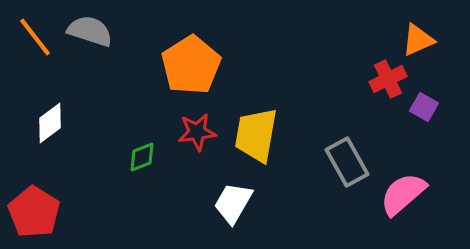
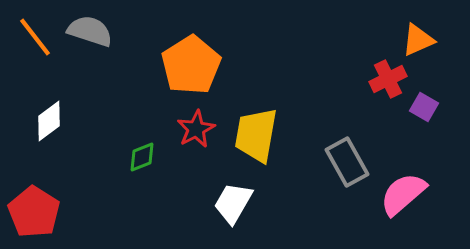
white diamond: moved 1 px left, 2 px up
red star: moved 1 px left, 3 px up; rotated 21 degrees counterclockwise
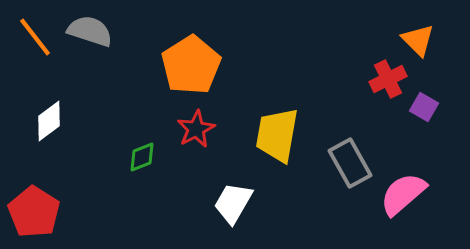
orange triangle: rotated 51 degrees counterclockwise
yellow trapezoid: moved 21 px right
gray rectangle: moved 3 px right, 1 px down
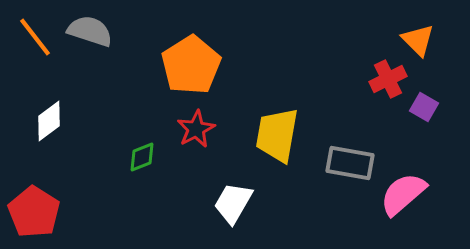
gray rectangle: rotated 51 degrees counterclockwise
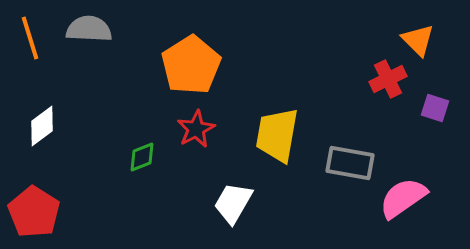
gray semicircle: moved 1 px left, 2 px up; rotated 15 degrees counterclockwise
orange line: moved 5 px left, 1 px down; rotated 21 degrees clockwise
purple square: moved 11 px right, 1 px down; rotated 12 degrees counterclockwise
white diamond: moved 7 px left, 5 px down
pink semicircle: moved 4 px down; rotated 6 degrees clockwise
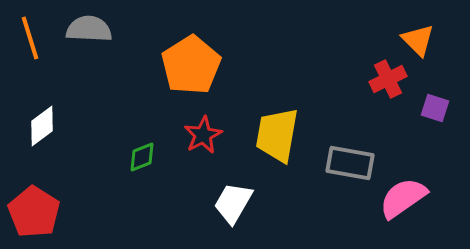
red star: moved 7 px right, 6 px down
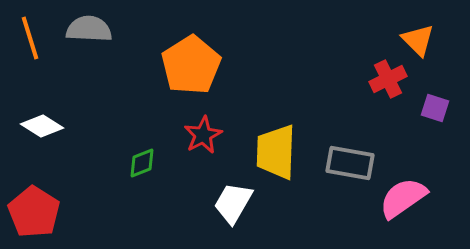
white diamond: rotated 69 degrees clockwise
yellow trapezoid: moved 1 px left, 17 px down; rotated 8 degrees counterclockwise
green diamond: moved 6 px down
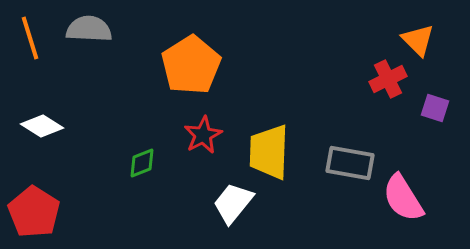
yellow trapezoid: moved 7 px left
pink semicircle: rotated 87 degrees counterclockwise
white trapezoid: rotated 9 degrees clockwise
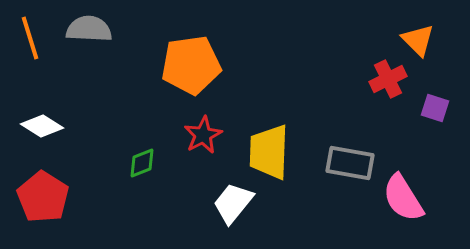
orange pentagon: rotated 24 degrees clockwise
red pentagon: moved 9 px right, 15 px up
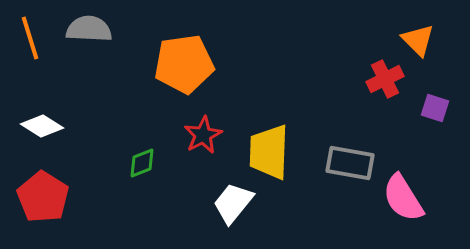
orange pentagon: moved 7 px left, 1 px up
red cross: moved 3 px left
